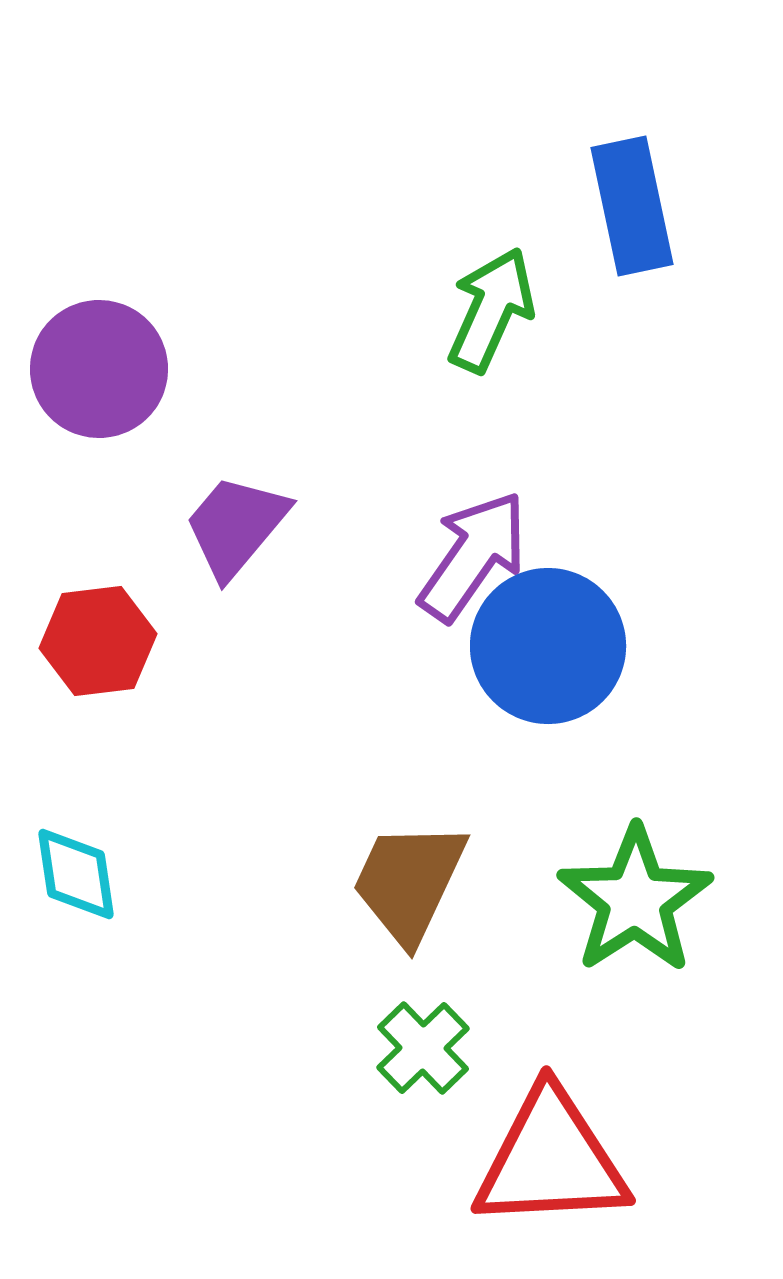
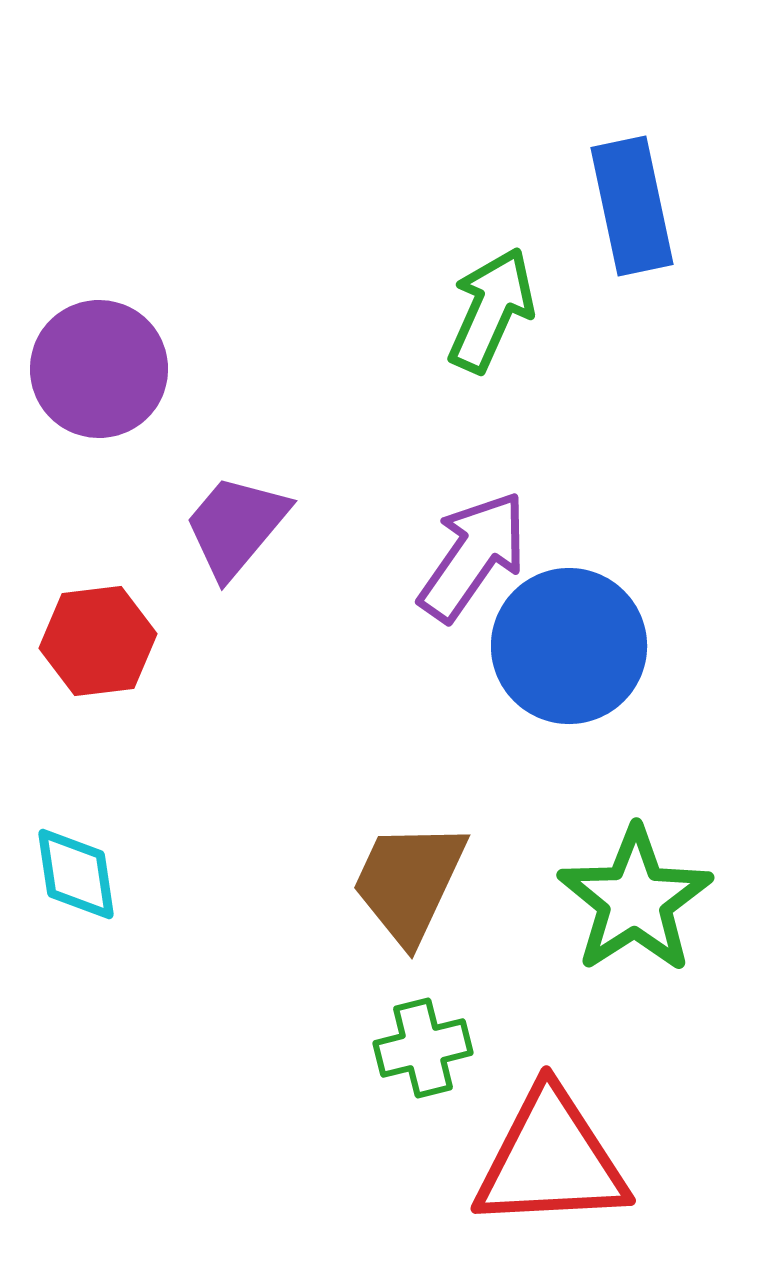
blue circle: moved 21 px right
green cross: rotated 30 degrees clockwise
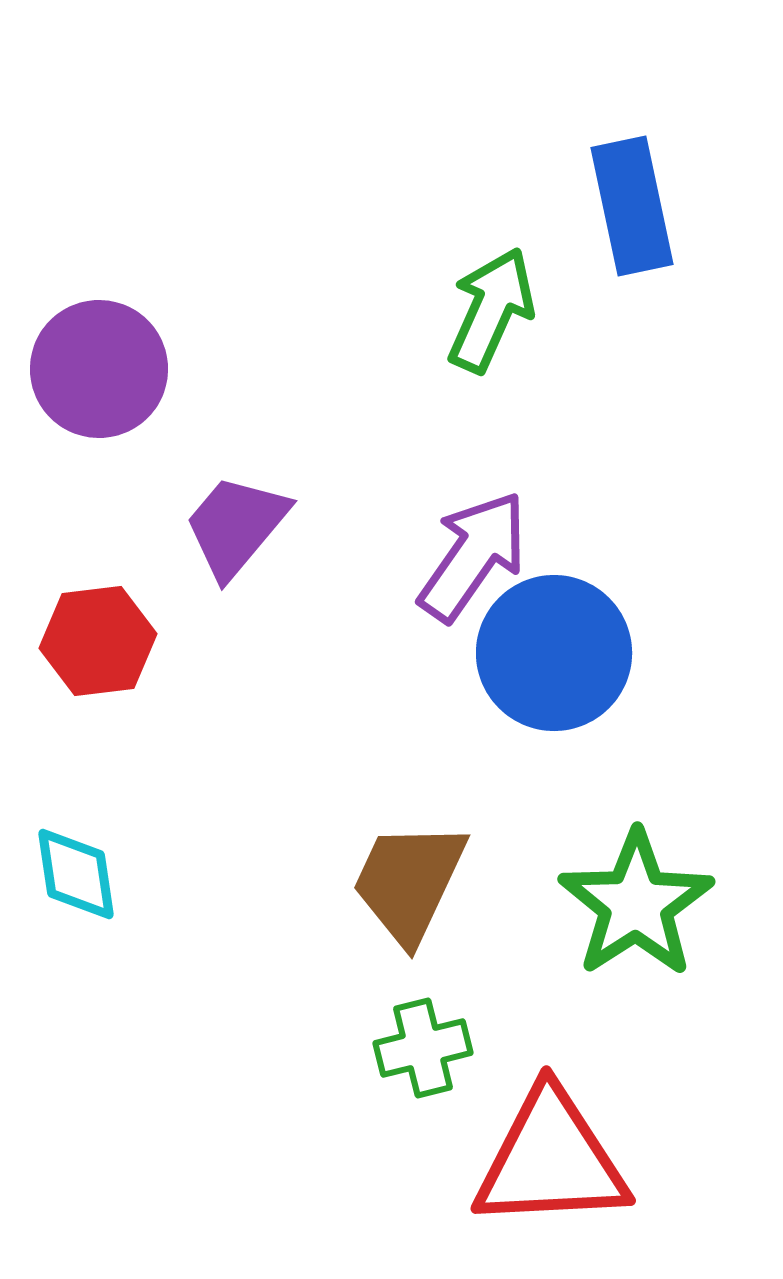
blue circle: moved 15 px left, 7 px down
green star: moved 1 px right, 4 px down
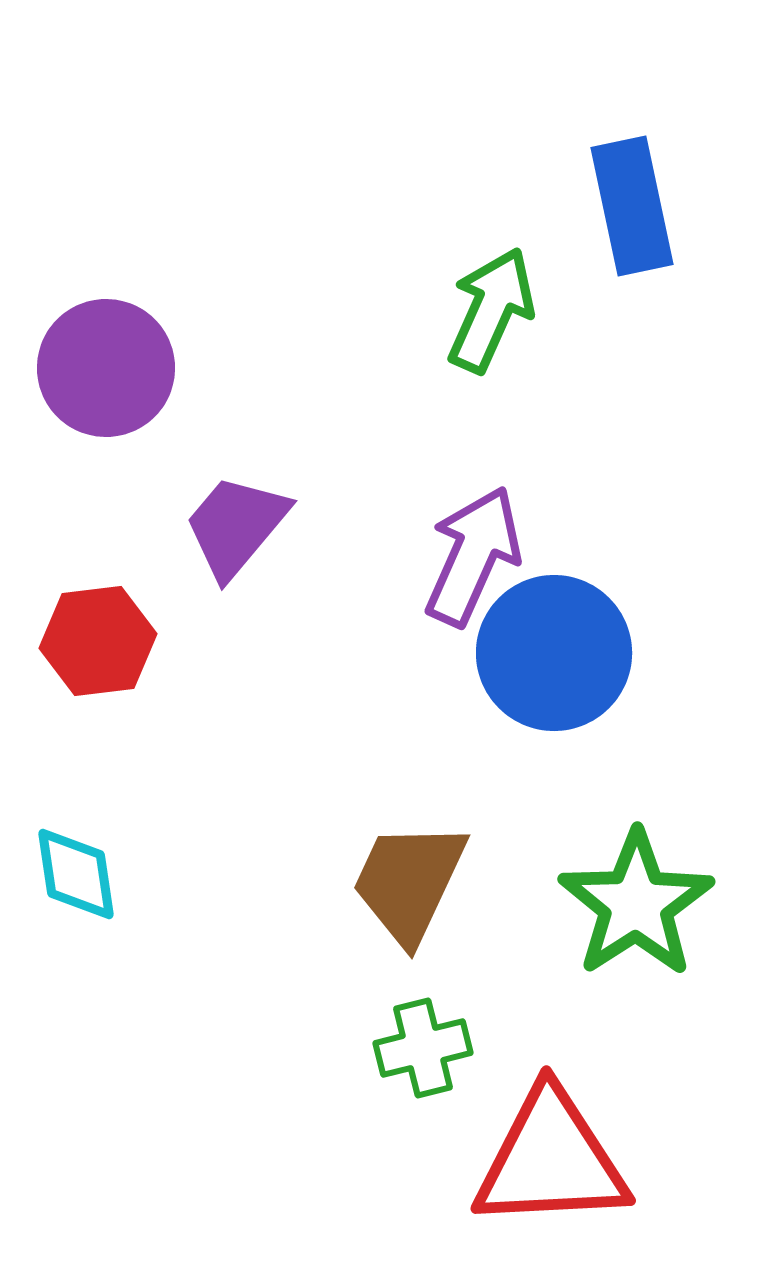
purple circle: moved 7 px right, 1 px up
purple arrow: rotated 11 degrees counterclockwise
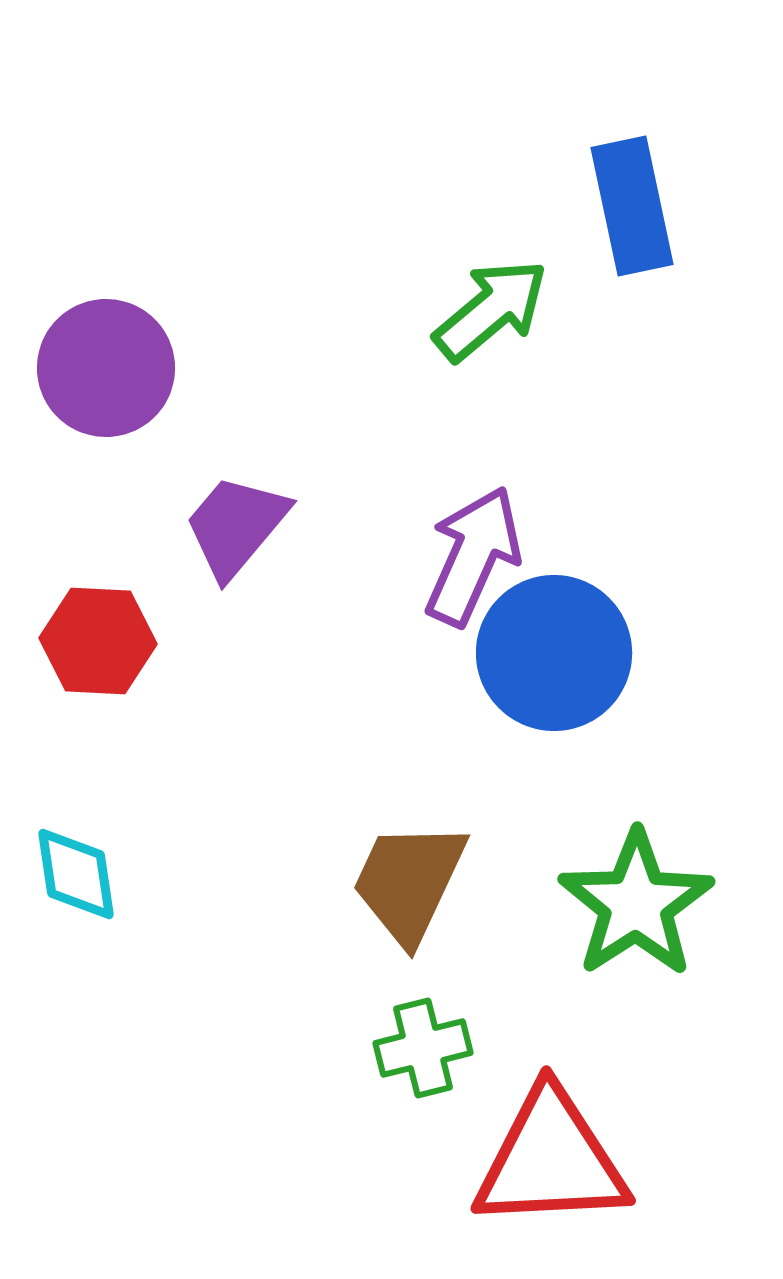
green arrow: rotated 26 degrees clockwise
red hexagon: rotated 10 degrees clockwise
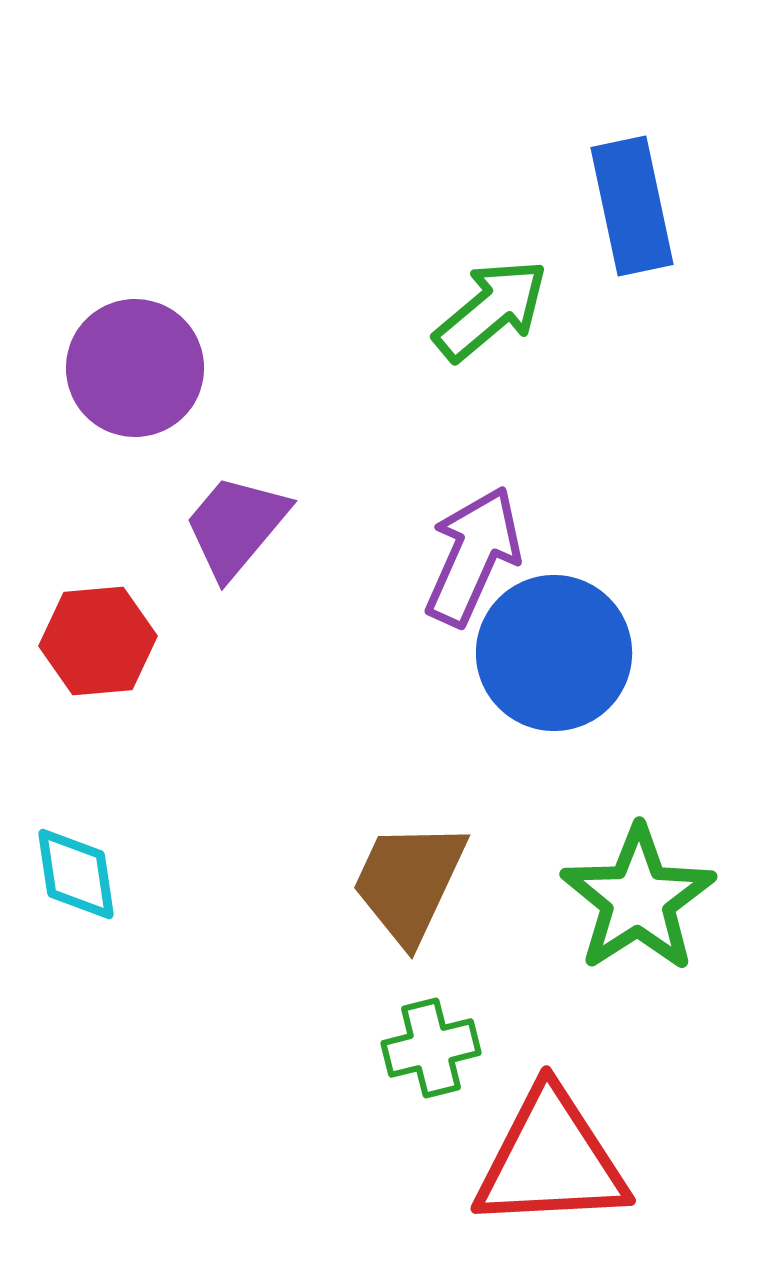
purple circle: moved 29 px right
red hexagon: rotated 8 degrees counterclockwise
green star: moved 2 px right, 5 px up
green cross: moved 8 px right
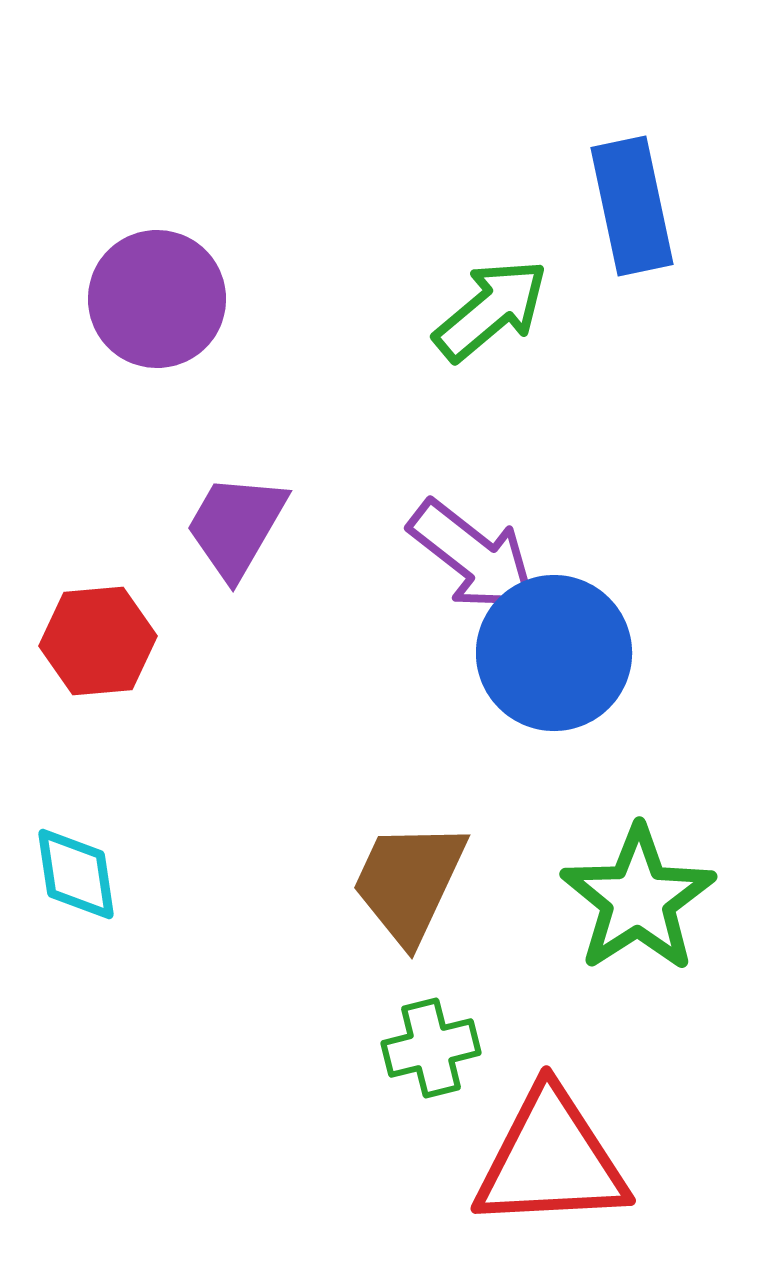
purple circle: moved 22 px right, 69 px up
purple trapezoid: rotated 10 degrees counterclockwise
purple arrow: rotated 104 degrees clockwise
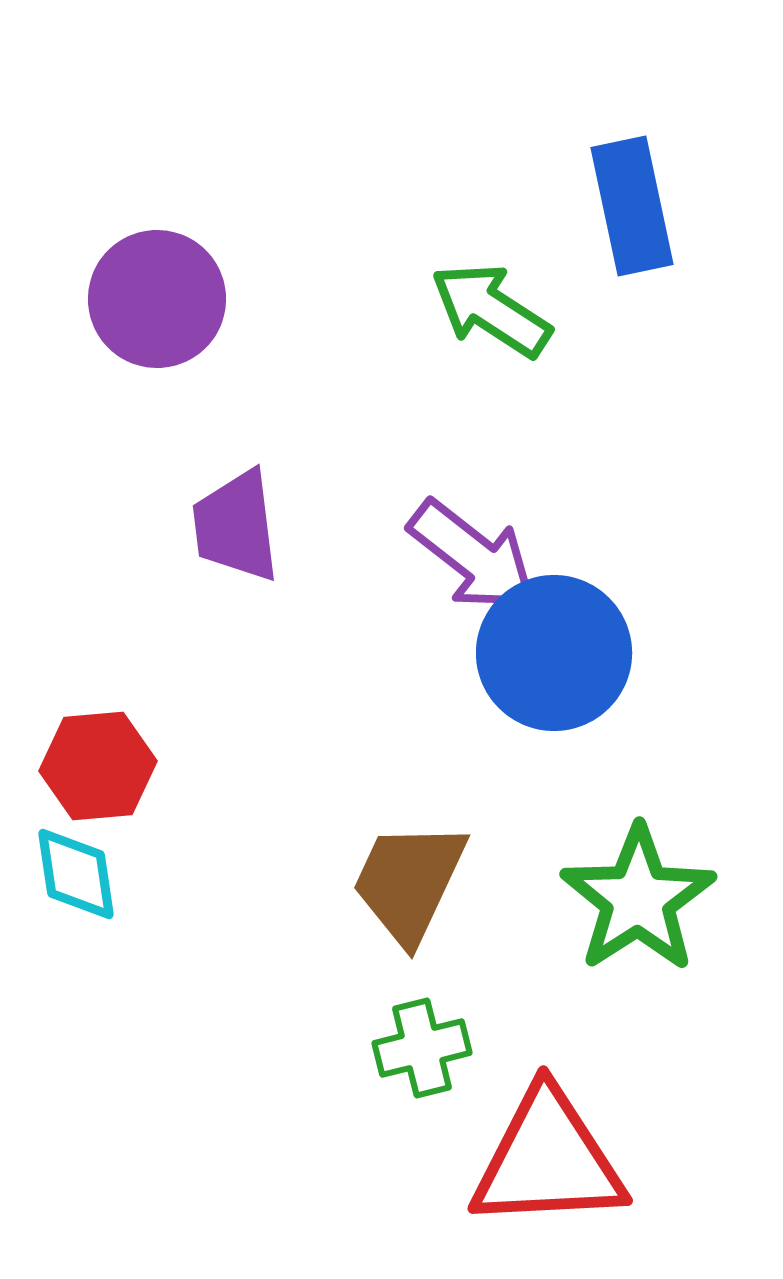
green arrow: rotated 107 degrees counterclockwise
purple trapezoid: rotated 37 degrees counterclockwise
red hexagon: moved 125 px down
green cross: moved 9 px left
red triangle: moved 3 px left
